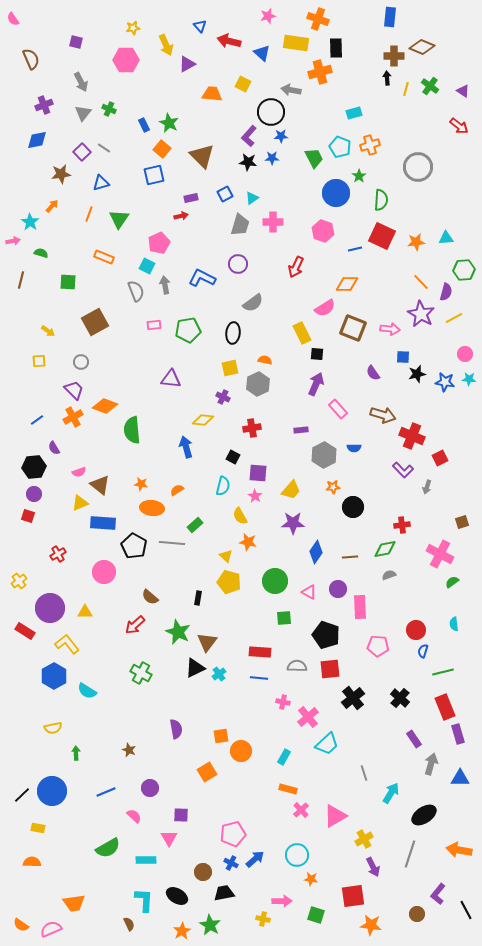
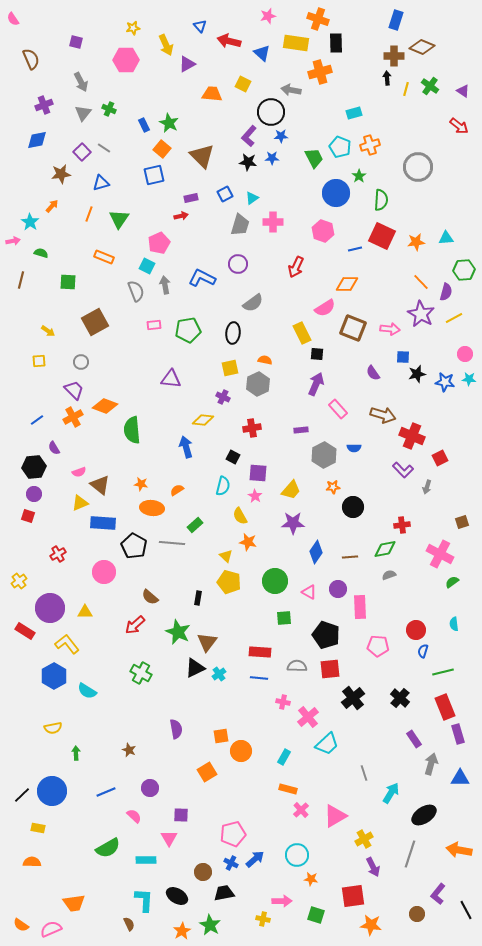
blue rectangle at (390, 17): moved 6 px right, 3 px down; rotated 12 degrees clockwise
black rectangle at (336, 48): moved 5 px up
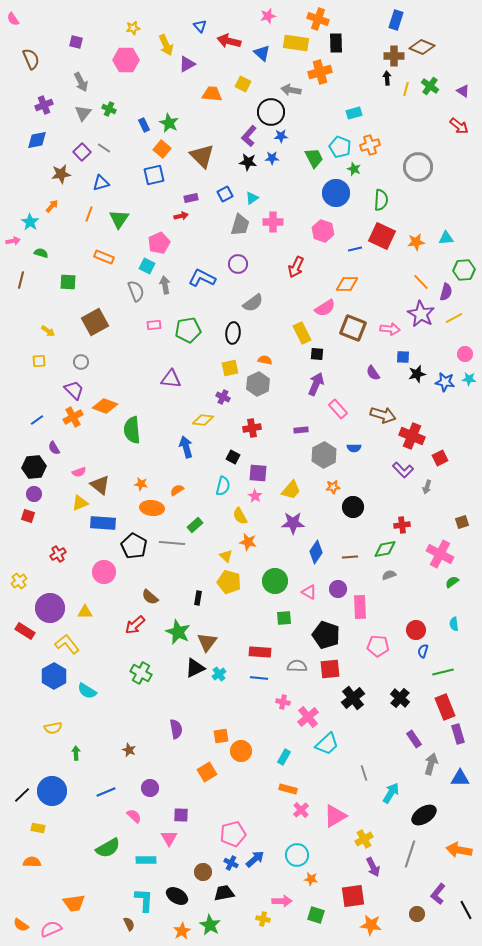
green star at (359, 176): moved 5 px left, 7 px up; rotated 16 degrees counterclockwise
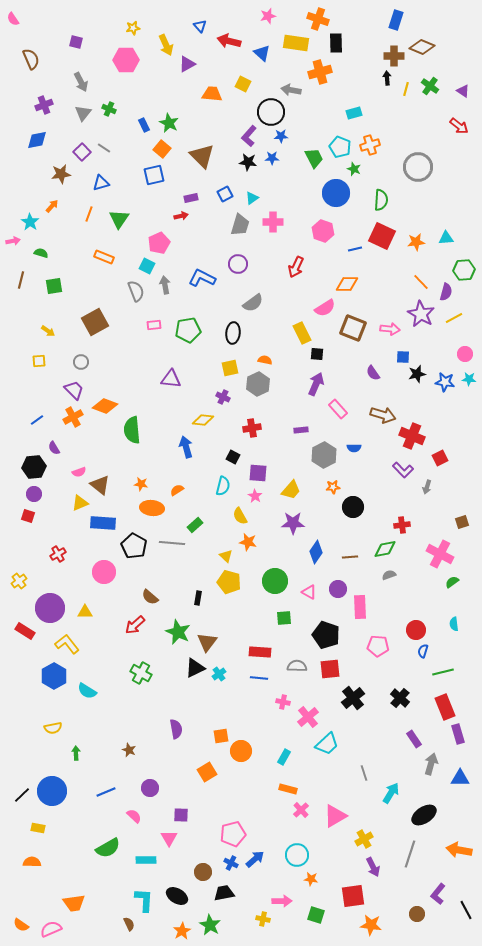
green square at (68, 282): moved 14 px left, 4 px down; rotated 12 degrees counterclockwise
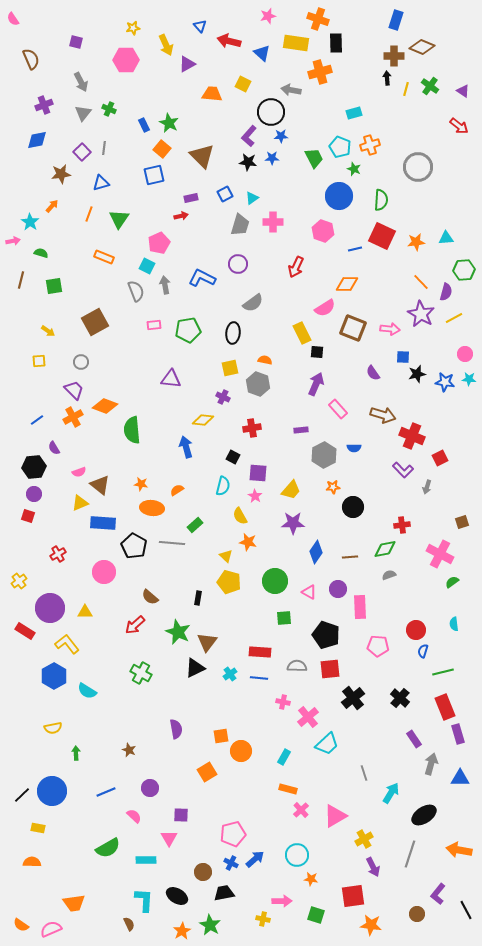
gray line at (104, 148): rotated 64 degrees clockwise
blue circle at (336, 193): moved 3 px right, 3 px down
black square at (317, 354): moved 2 px up
gray hexagon at (258, 384): rotated 15 degrees counterclockwise
cyan cross at (219, 674): moved 11 px right
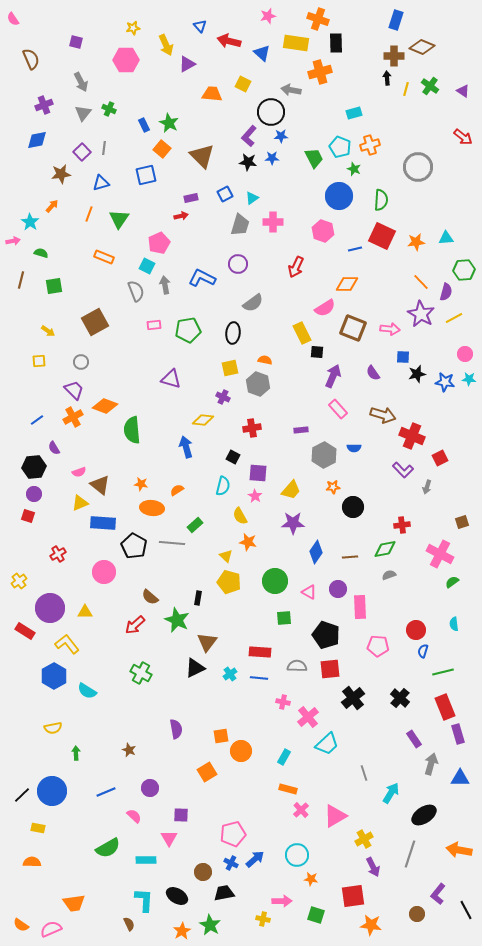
red arrow at (459, 126): moved 4 px right, 11 px down
blue square at (154, 175): moved 8 px left
purple triangle at (171, 379): rotated 10 degrees clockwise
purple arrow at (316, 384): moved 17 px right, 8 px up
green star at (178, 632): moved 1 px left, 12 px up
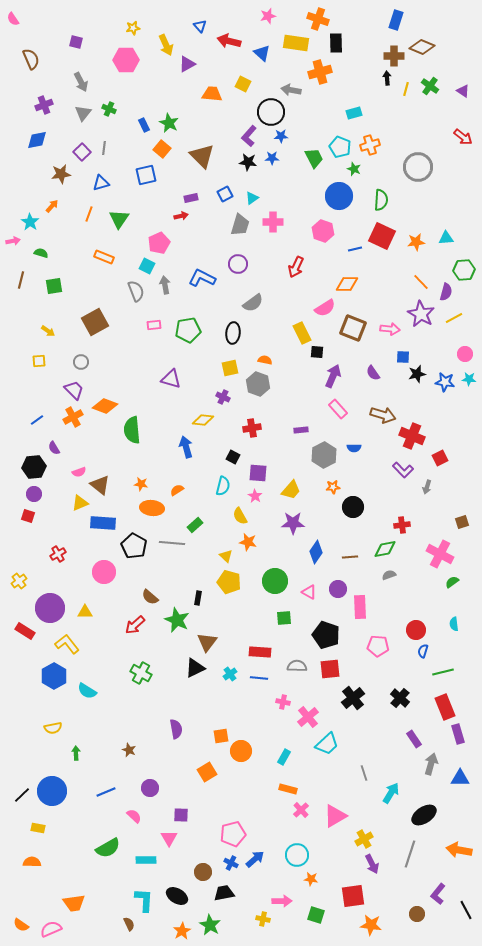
purple arrow at (373, 867): moved 1 px left, 3 px up
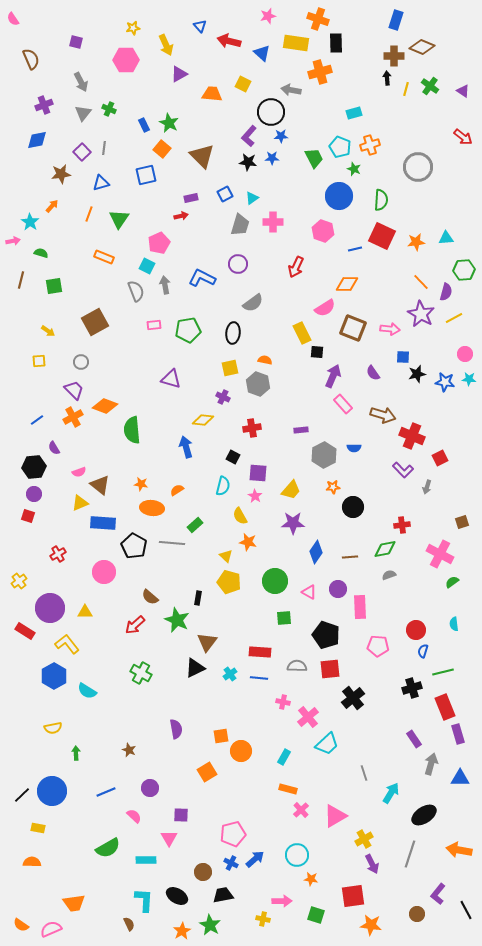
purple triangle at (187, 64): moved 8 px left, 10 px down
pink rectangle at (338, 409): moved 5 px right, 5 px up
black cross at (400, 698): moved 12 px right, 10 px up; rotated 30 degrees clockwise
black trapezoid at (224, 893): moved 1 px left, 2 px down
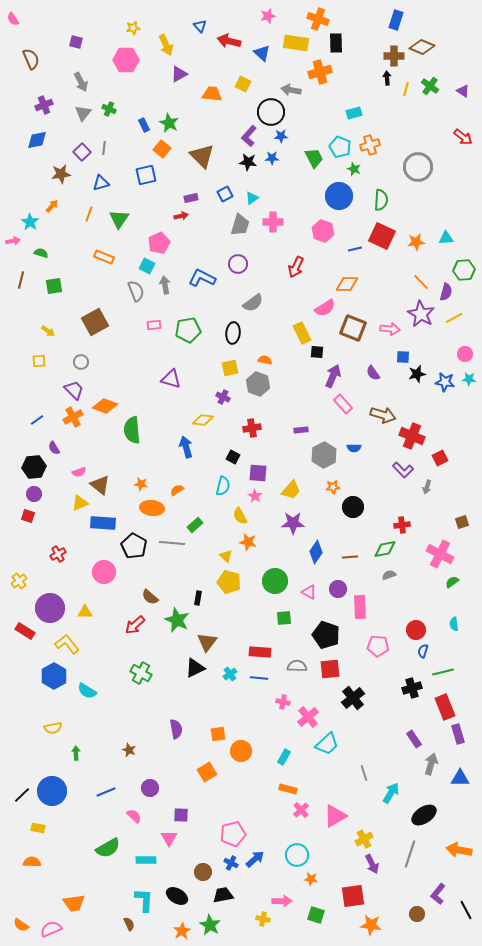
orange square at (221, 736): moved 3 px left, 2 px up
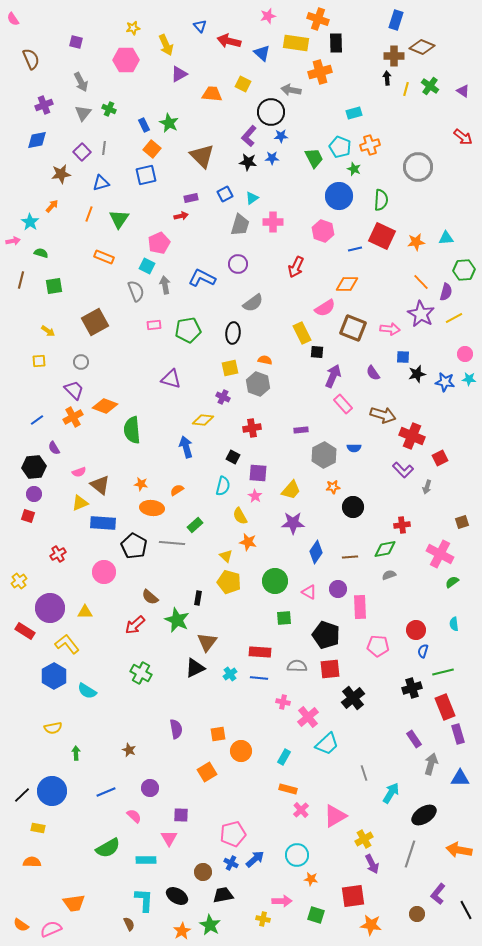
orange square at (162, 149): moved 10 px left
